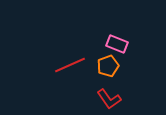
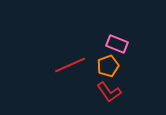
red L-shape: moved 7 px up
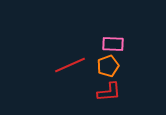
pink rectangle: moved 4 px left; rotated 20 degrees counterclockwise
red L-shape: rotated 60 degrees counterclockwise
